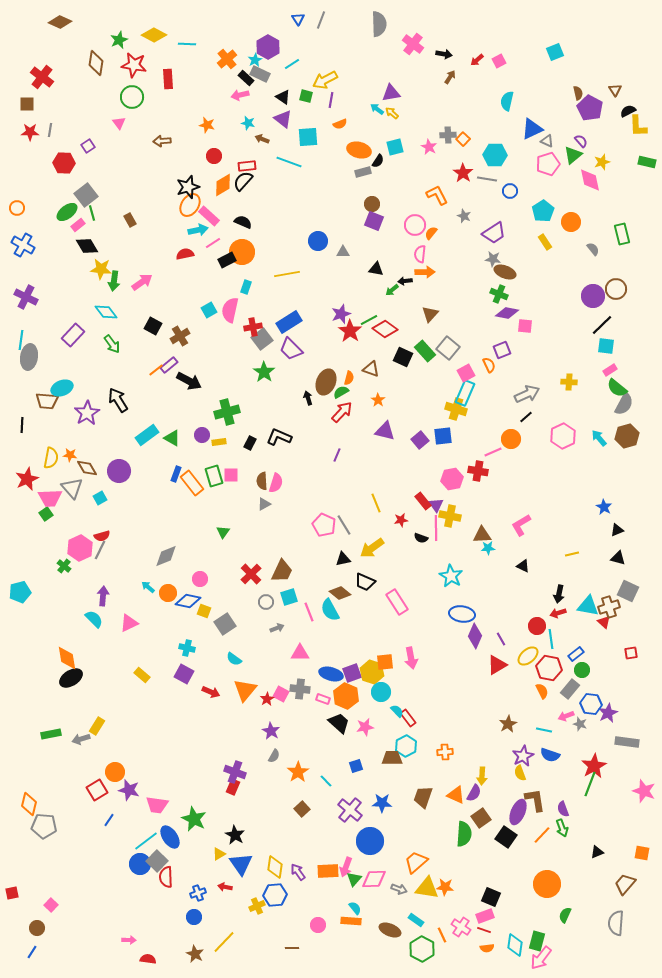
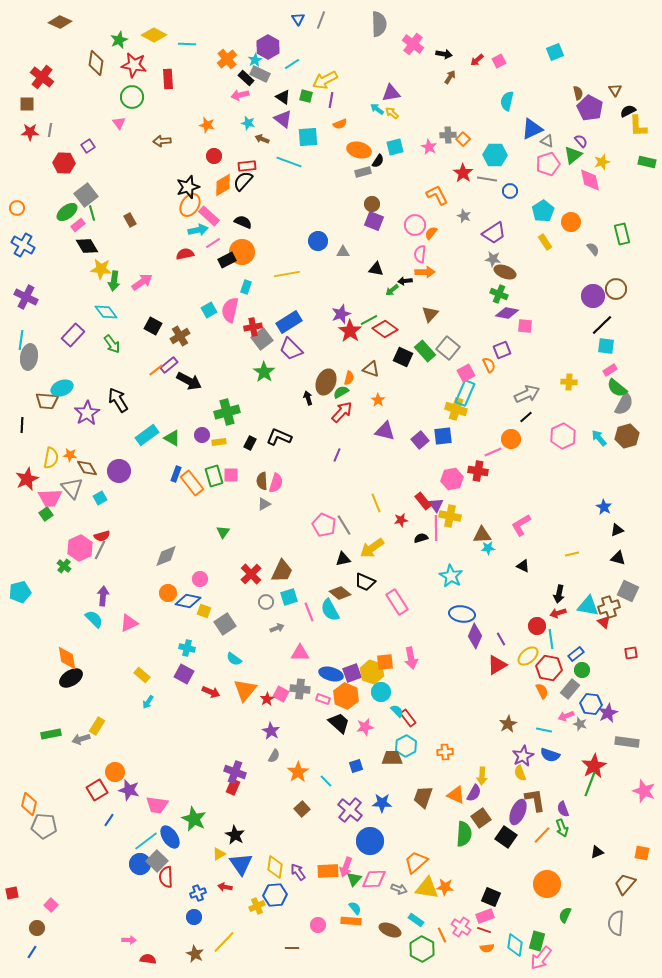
black semicircle at (421, 538): rotated 144 degrees clockwise
cyan arrow at (148, 587): moved 115 px down; rotated 96 degrees counterclockwise
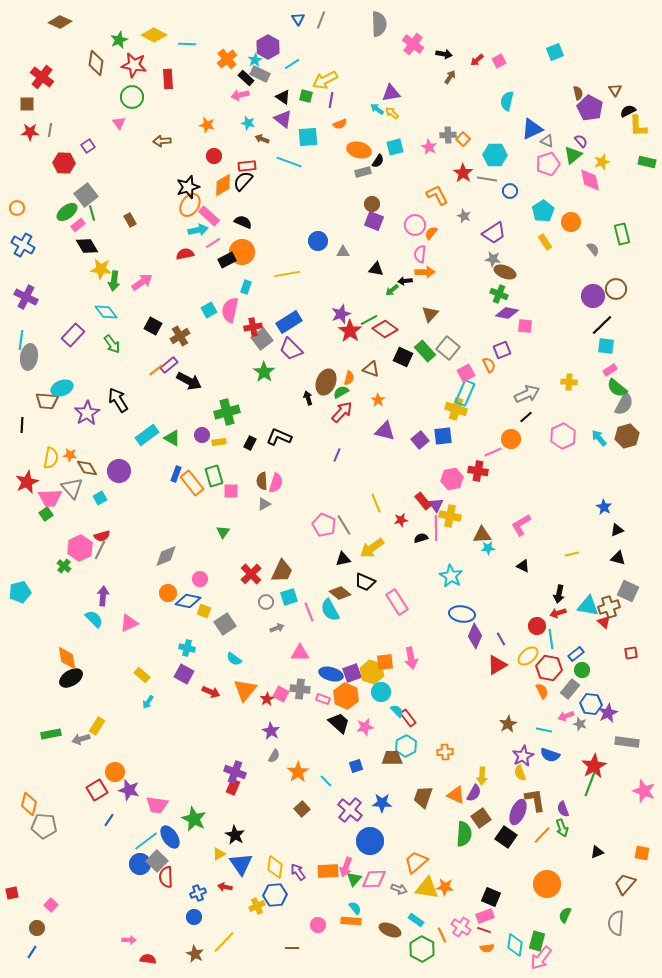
pink square at (231, 475): moved 16 px down
red star at (27, 479): moved 3 px down
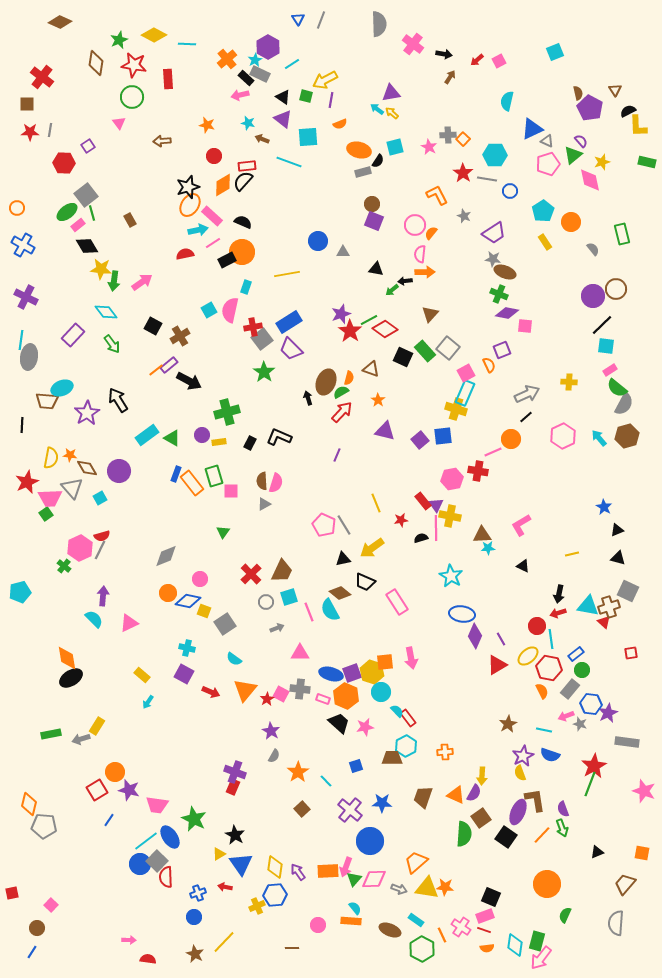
pink rectangle at (209, 216): moved 3 px right
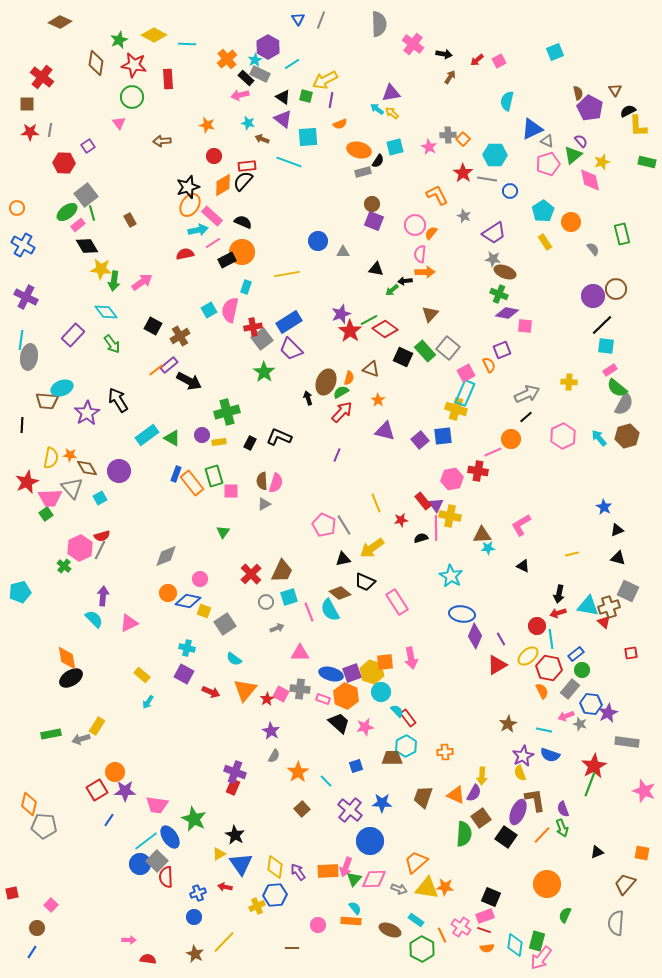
purple star at (129, 790): moved 4 px left, 1 px down; rotated 15 degrees counterclockwise
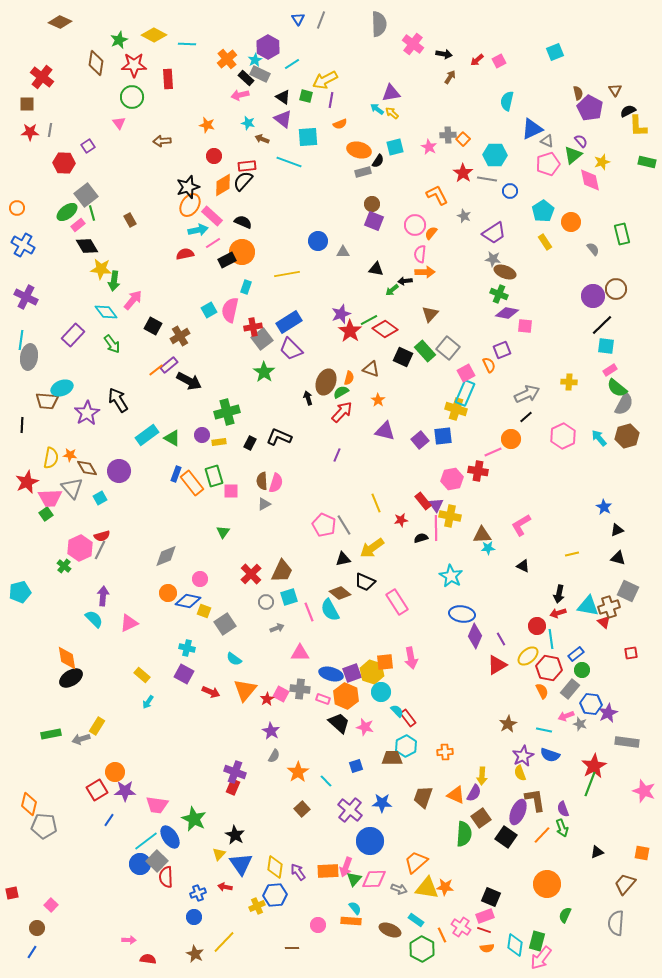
red star at (134, 65): rotated 10 degrees counterclockwise
pink arrow at (142, 282): moved 9 px left, 18 px down; rotated 15 degrees counterclockwise
pink star at (365, 727): rotated 24 degrees clockwise
yellow triangle at (219, 854): rotated 16 degrees counterclockwise
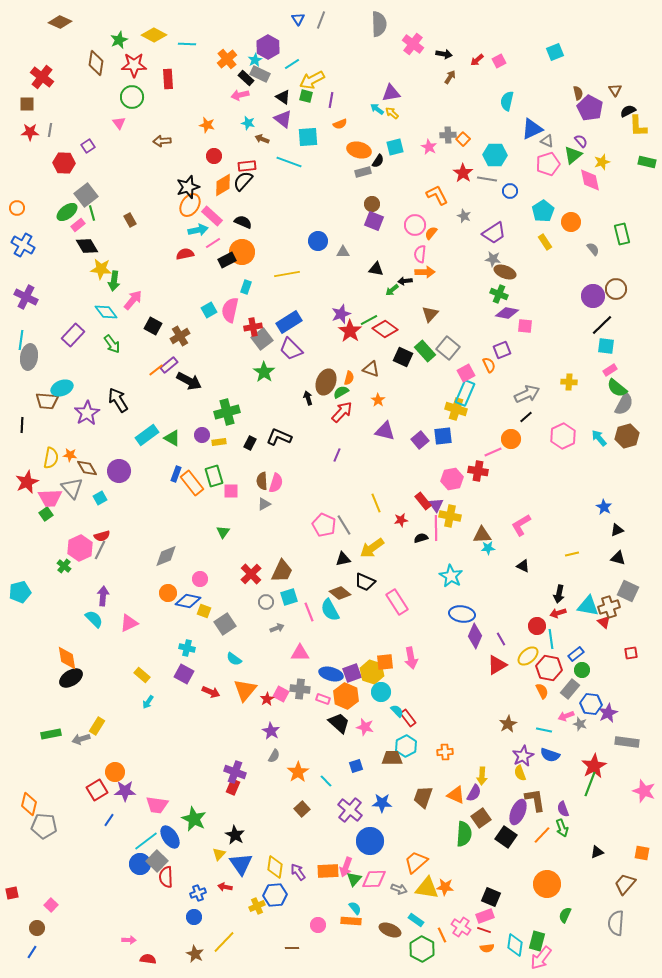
yellow arrow at (325, 80): moved 13 px left
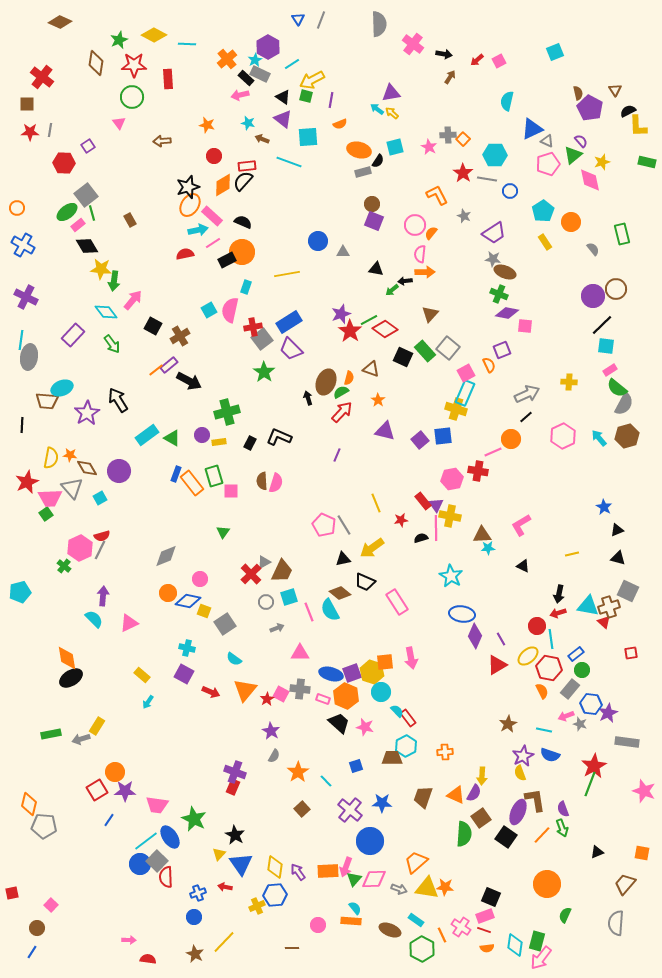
gray triangle at (264, 504): moved 58 px down
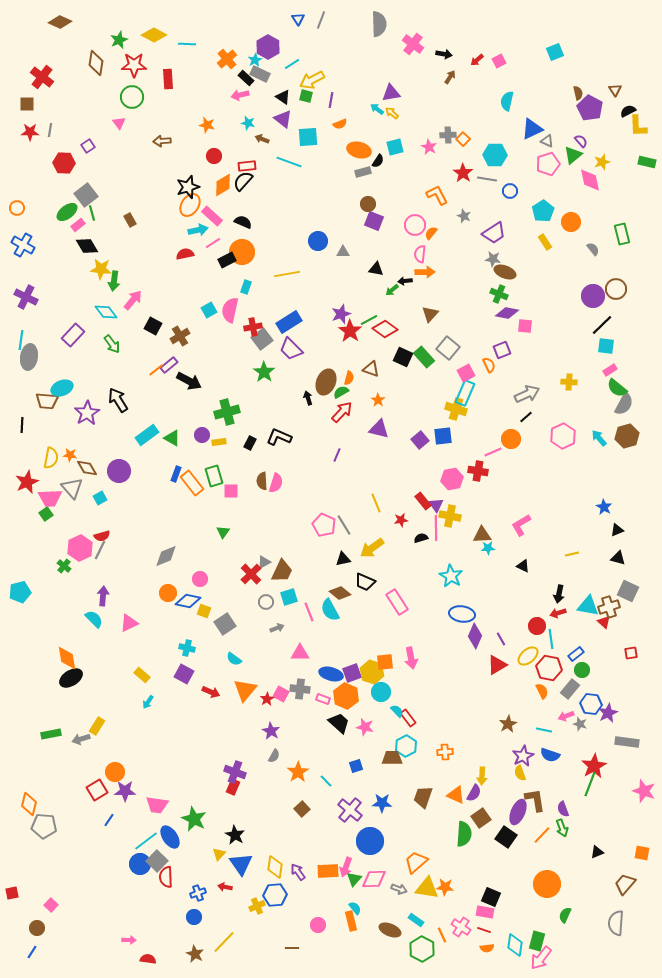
brown circle at (372, 204): moved 4 px left
green rectangle at (425, 351): moved 1 px left, 6 px down
purple triangle at (385, 431): moved 6 px left, 2 px up
pink rectangle at (485, 916): moved 4 px up; rotated 30 degrees clockwise
orange rectangle at (351, 921): rotated 72 degrees clockwise
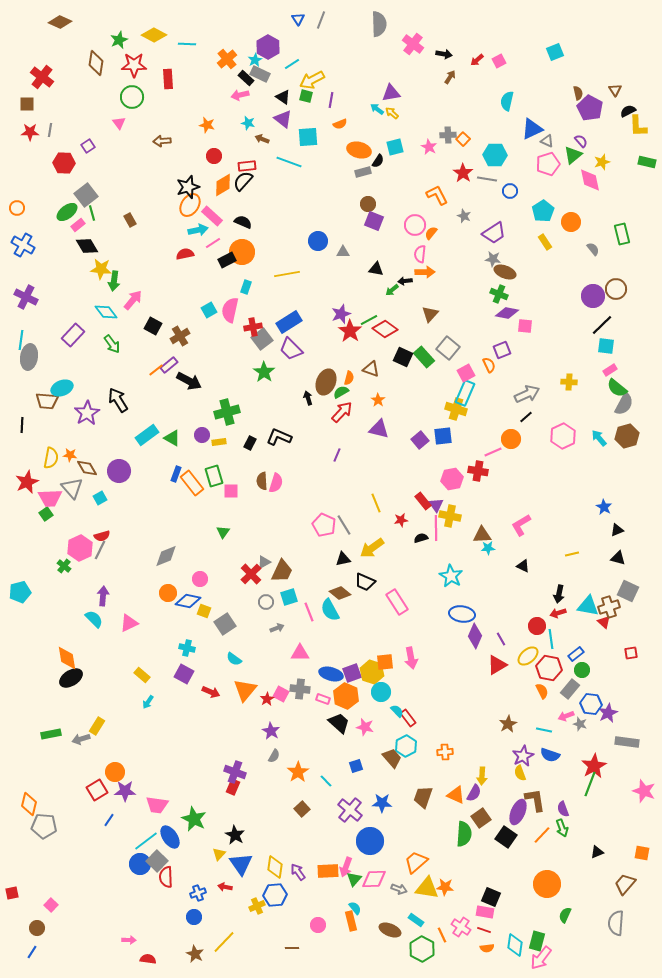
brown trapezoid at (392, 758): rotated 50 degrees clockwise
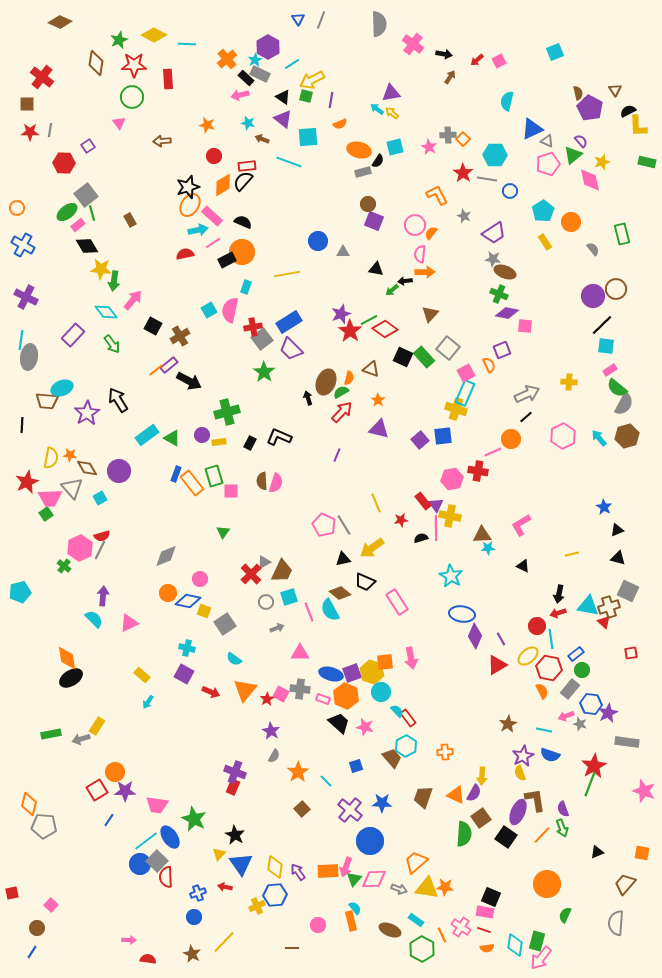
brown star at (195, 954): moved 3 px left
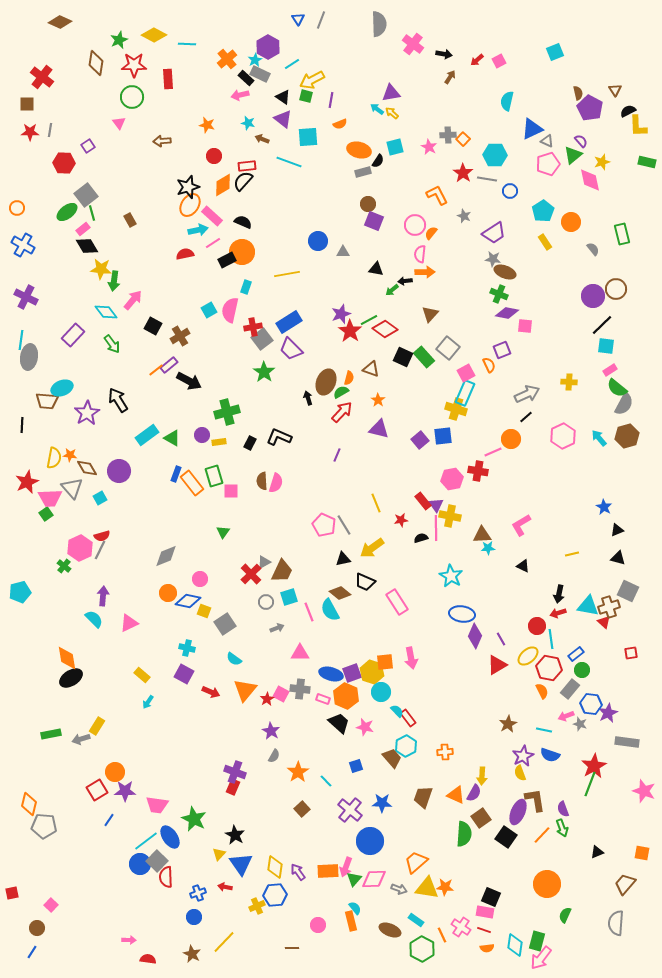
pink rectangle at (78, 225): moved 5 px right, 4 px down
yellow semicircle at (51, 458): moved 3 px right
